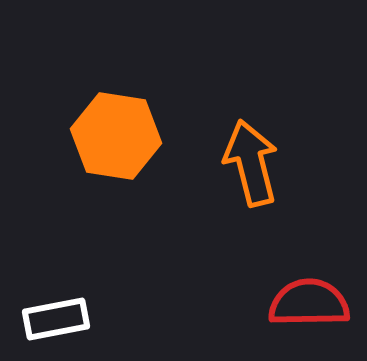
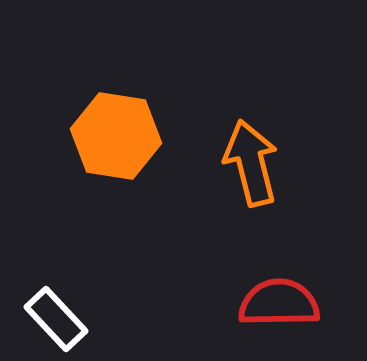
red semicircle: moved 30 px left
white rectangle: rotated 58 degrees clockwise
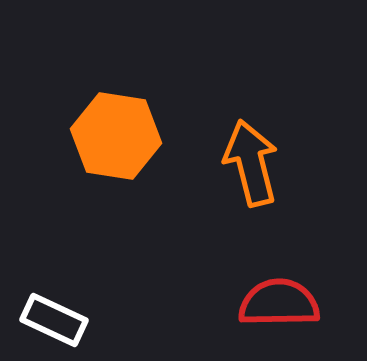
white rectangle: moved 2 px left, 1 px down; rotated 22 degrees counterclockwise
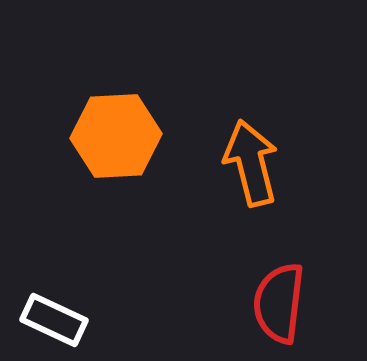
orange hexagon: rotated 12 degrees counterclockwise
red semicircle: rotated 82 degrees counterclockwise
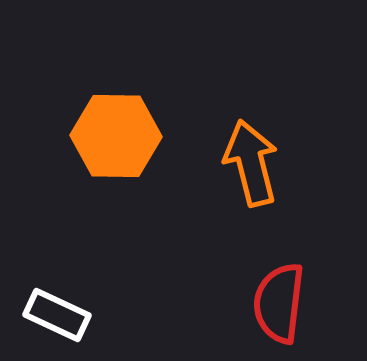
orange hexagon: rotated 4 degrees clockwise
white rectangle: moved 3 px right, 5 px up
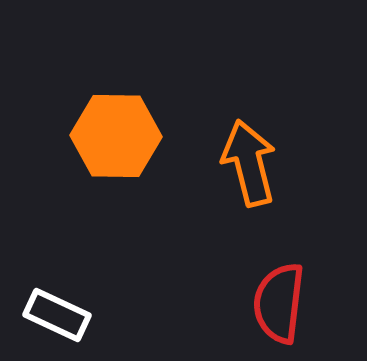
orange arrow: moved 2 px left
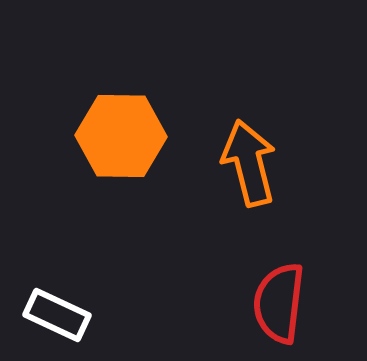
orange hexagon: moved 5 px right
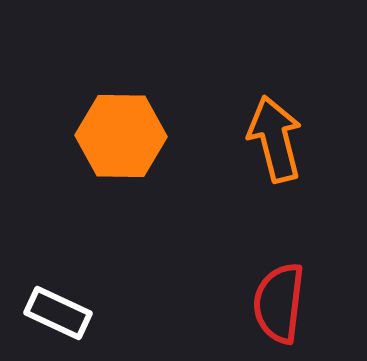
orange arrow: moved 26 px right, 24 px up
white rectangle: moved 1 px right, 2 px up
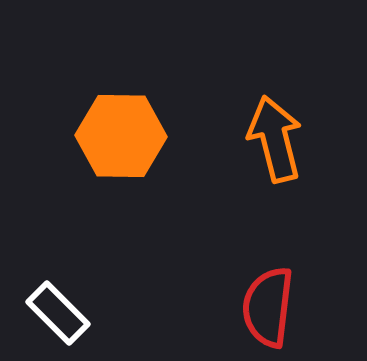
red semicircle: moved 11 px left, 4 px down
white rectangle: rotated 20 degrees clockwise
